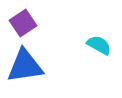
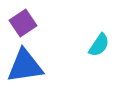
cyan semicircle: rotated 95 degrees clockwise
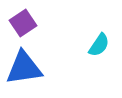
blue triangle: moved 1 px left, 2 px down
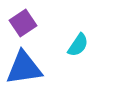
cyan semicircle: moved 21 px left
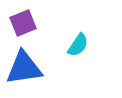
purple square: rotated 12 degrees clockwise
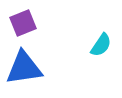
cyan semicircle: moved 23 px right
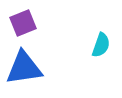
cyan semicircle: rotated 15 degrees counterclockwise
